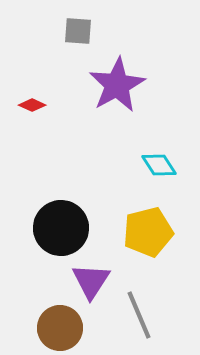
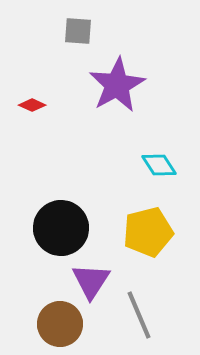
brown circle: moved 4 px up
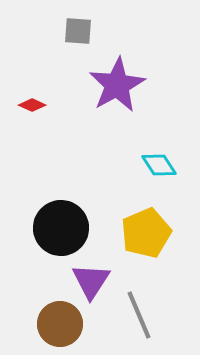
yellow pentagon: moved 2 px left, 1 px down; rotated 9 degrees counterclockwise
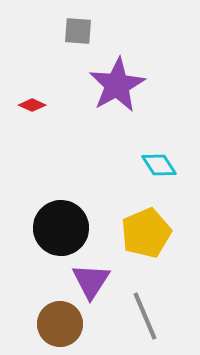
gray line: moved 6 px right, 1 px down
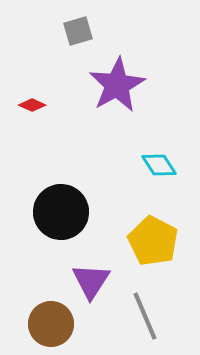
gray square: rotated 20 degrees counterclockwise
black circle: moved 16 px up
yellow pentagon: moved 7 px right, 8 px down; rotated 21 degrees counterclockwise
brown circle: moved 9 px left
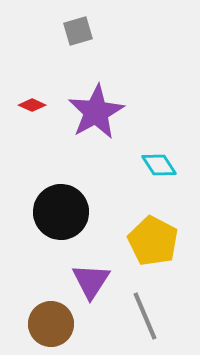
purple star: moved 21 px left, 27 px down
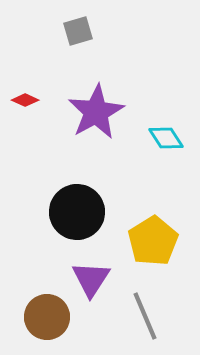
red diamond: moved 7 px left, 5 px up
cyan diamond: moved 7 px right, 27 px up
black circle: moved 16 px right
yellow pentagon: rotated 12 degrees clockwise
purple triangle: moved 2 px up
brown circle: moved 4 px left, 7 px up
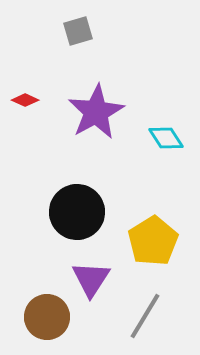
gray line: rotated 54 degrees clockwise
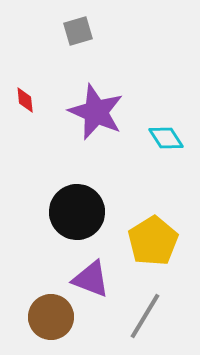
red diamond: rotated 60 degrees clockwise
purple star: rotated 20 degrees counterclockwise
purple triangle: rotated 42 degrees counterclockwise
brown circle: moved 4 px right
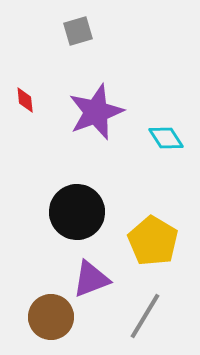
purple star: rotated 28 degrees clockwise
yellow pentagon: rotated 9 degrees counterclockwise
purple triangle: rotated 42 degrees counterclockwise
